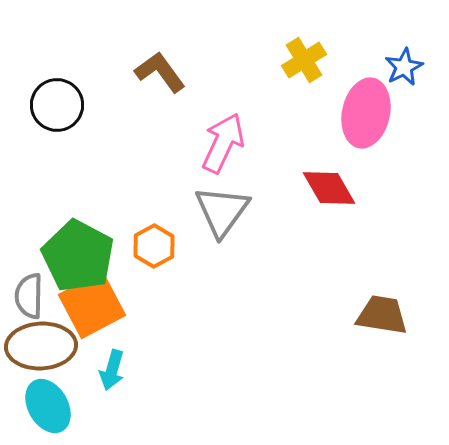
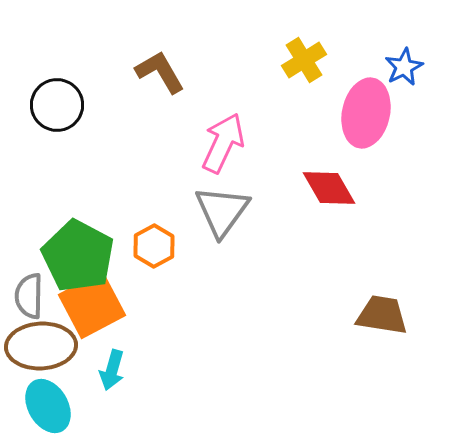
brown L-shape: rotated 6 degrees clockwise
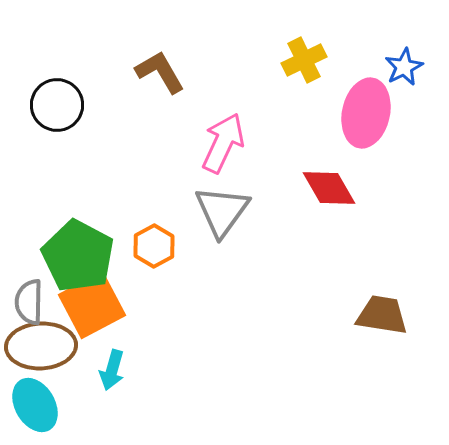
yellow cross: rotated 6 degrees clockwise
gray semicircle: moved 6 px down
cyan ellipse: moved 13 px left, 1 px up
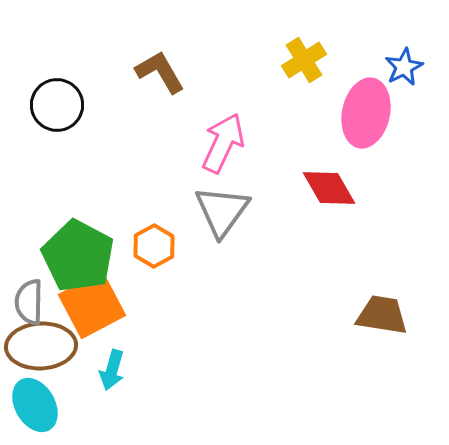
yellow cross: rotated 6 degrees counterclockwise
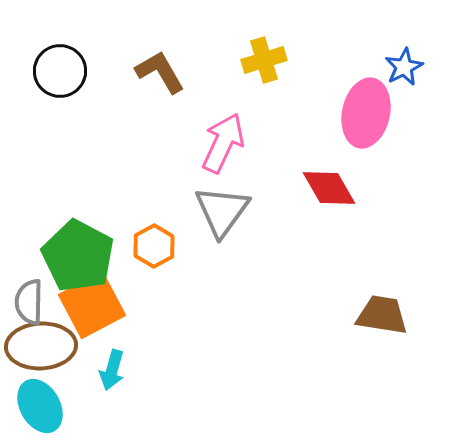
yellow cross: moved 40 px left; rotated 15 degrees clockwise
black circle: moved 3 px right, 34 px up
cyan ellipse: moved 5 px right, 1 px down
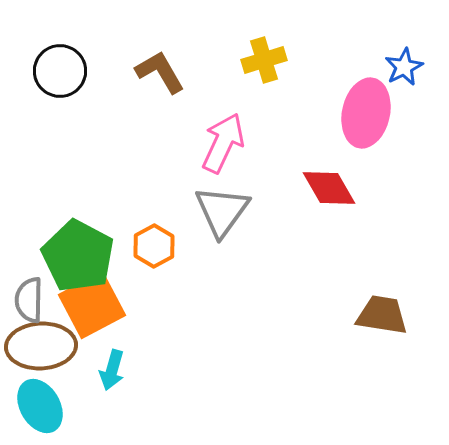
gray semicircle: moved 2 px up
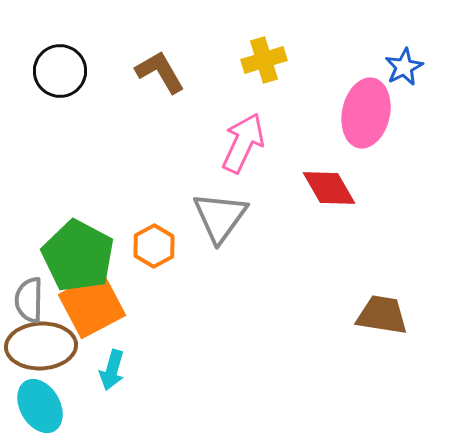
pink arrow: moved 20 px right
gray triangle: moved 2 px left, 6 px down
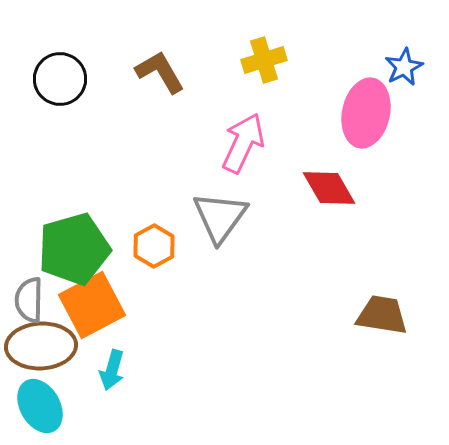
black circle: moved 8 px down
green pentagon: moved 4 px left, 7 px up; rotated 28 degrees clockwise
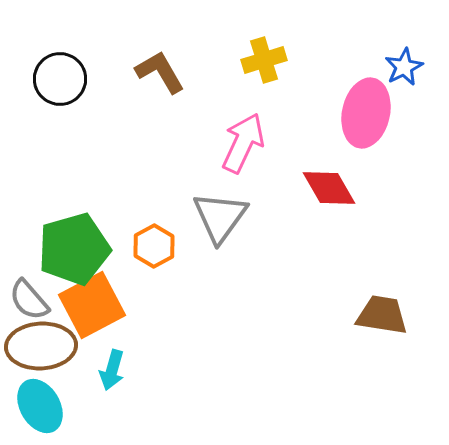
gray semicircle: rotated 42 degrees counterclockwise
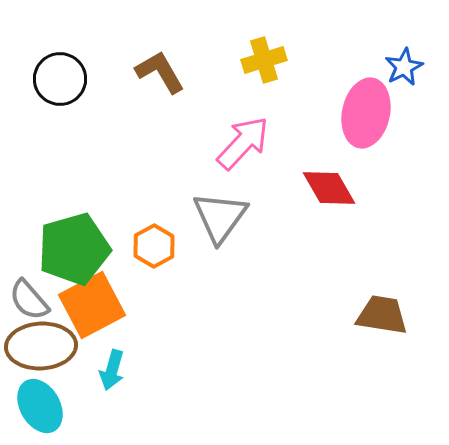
pink arrow: rotated 18 degrees clockwise
